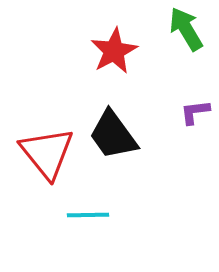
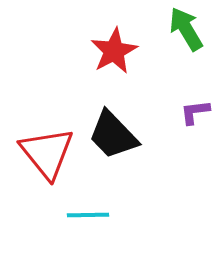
black trapezoid: rotated 8 degrees counterclockwise
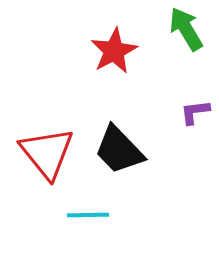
black trapezoid: moved 6 px right, 15 px down
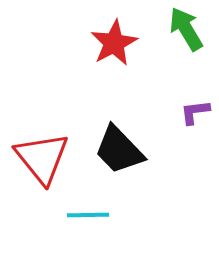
red star: moved 8 px up
red triangle: moved 5 px left, 5 px down
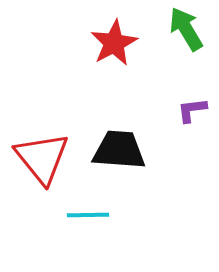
purple L-shape: moved 3 px left, 2 px up
black trapezoid: rotated 138 degrees clockwise
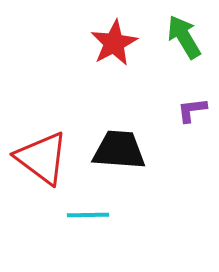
green arrow: moved 2 px left, 8 px down
red triangle: rotated 14 degrees counterclockwise
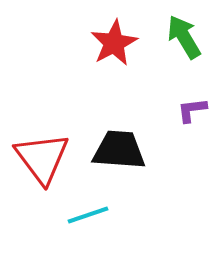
red triangle: rotated 16 degrees clockwise
cyan line: rotated 18 degrees counterclockwise
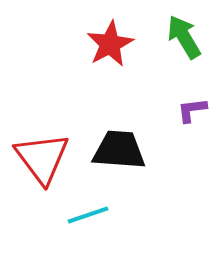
red star: moved 4 px left, 1 px down
